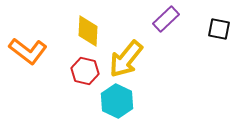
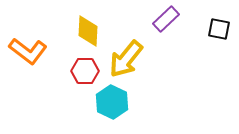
red hexagon: rotated 12 degrees counterclockwise
cyan hexagon: moved 5 px left, 1 px down
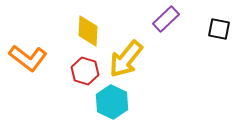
orange L-shape: moved 7 px down
red hexagon: rotated 16 degrees clockwise
